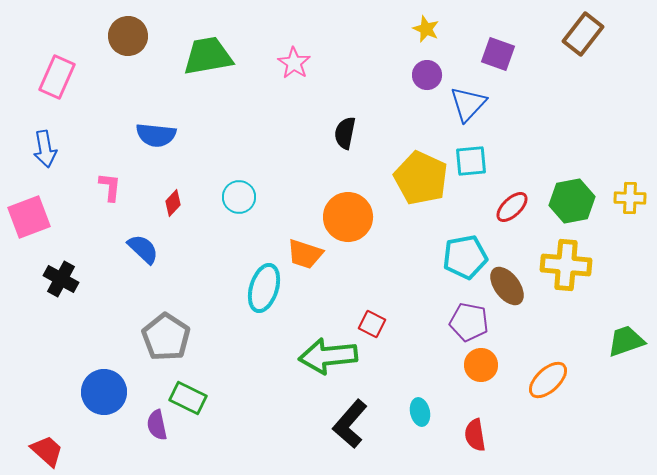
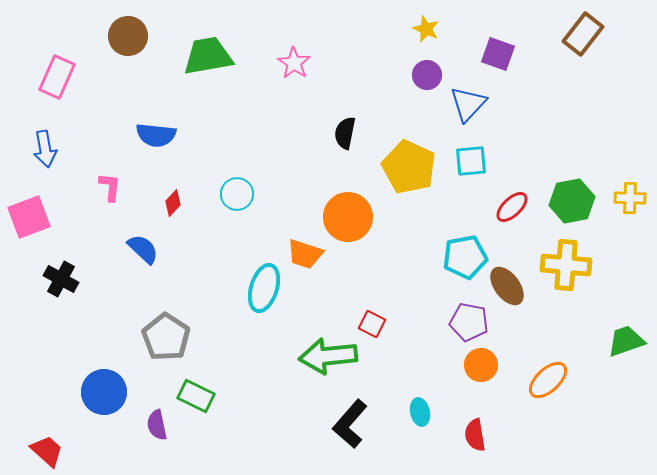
yellow pentagon at (421, 178): moved 12 px left, 11 px up
cyan circle at (239, 197): moved 2 px left, 3 px up
green rectangle at (188, 398): moved 8 px right, 2 px up
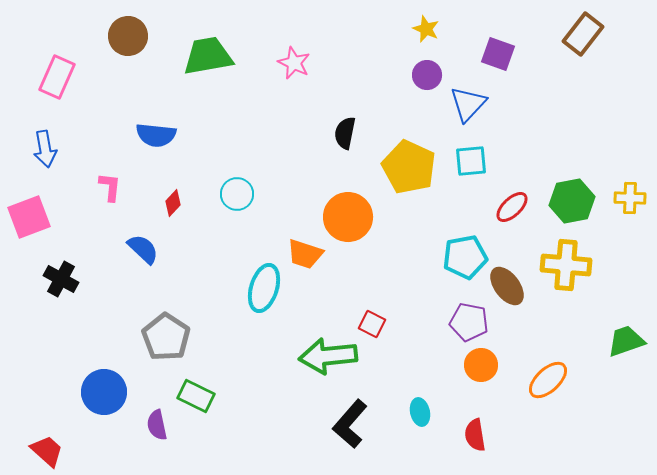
pink star at (294, 63): rotated 8 degrees counterclockwise
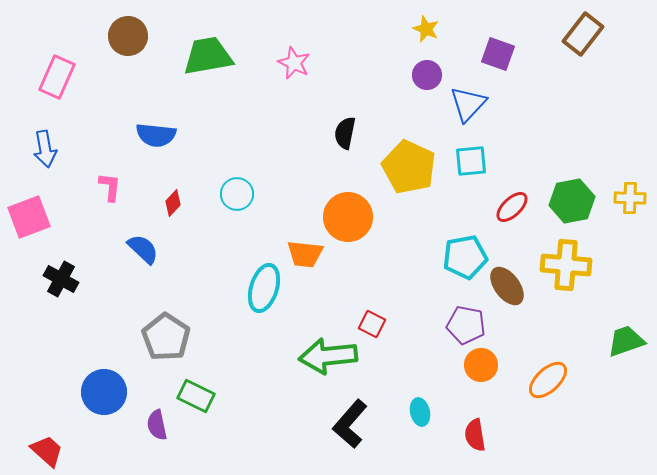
orange trapezoid at (305, 254): rotated 12 degrees counterclockwise
purple pentagon at (469, 322): moved 3 px left, 3 px down
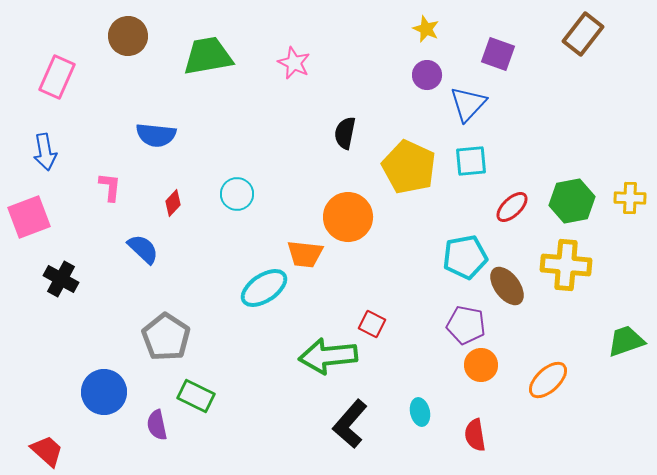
blue arrow at (45, 149): moved 3 px down
cyan ellipse at (264, 288): rotated 39 degrees clockwise
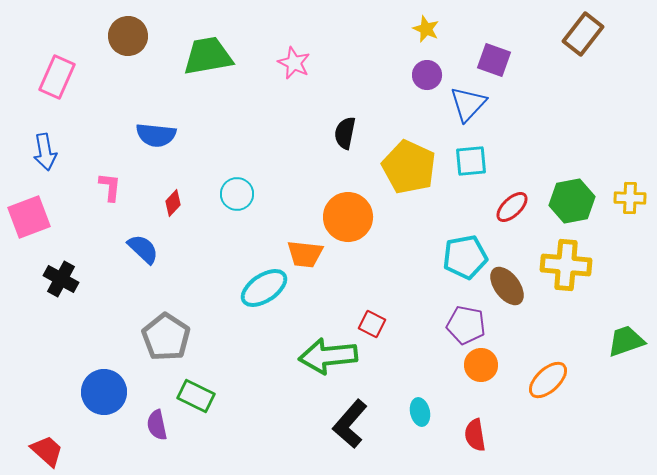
purple square at (498, 54): moved 4 px left, 6 px down
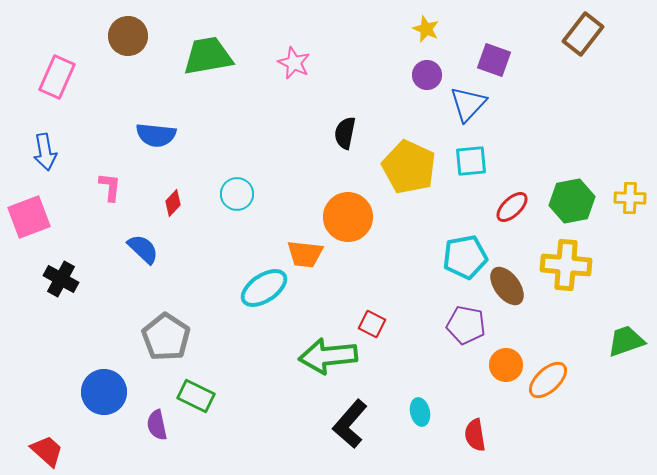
orange circle at (481, 365): moved 25 px right
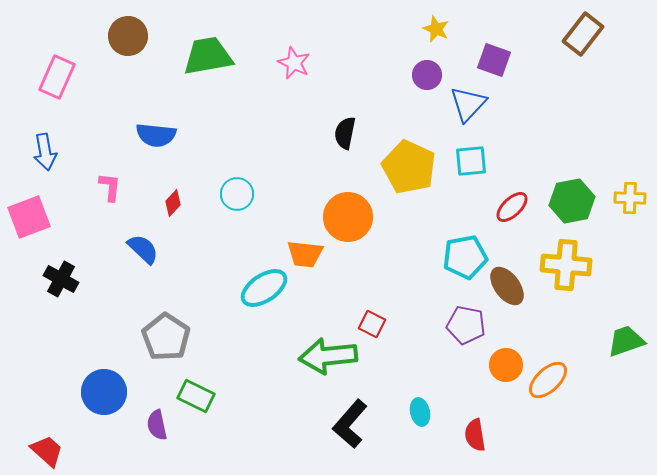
yellow star at (426, 29): moved 10 px right
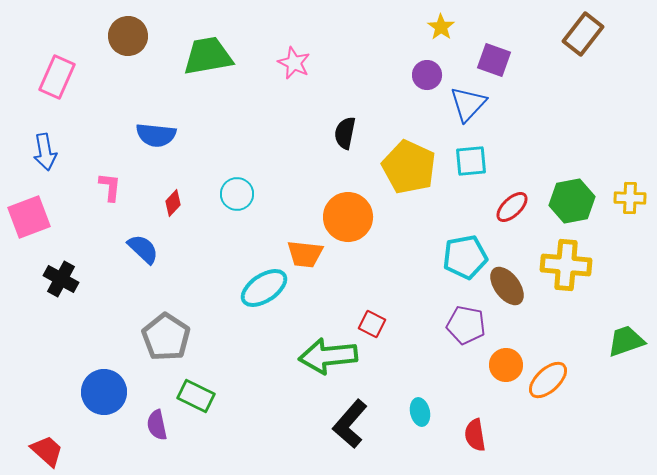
yellow star at (436, 29): moved 5 px right, 2 px up; rotated 12 degrees clockwise
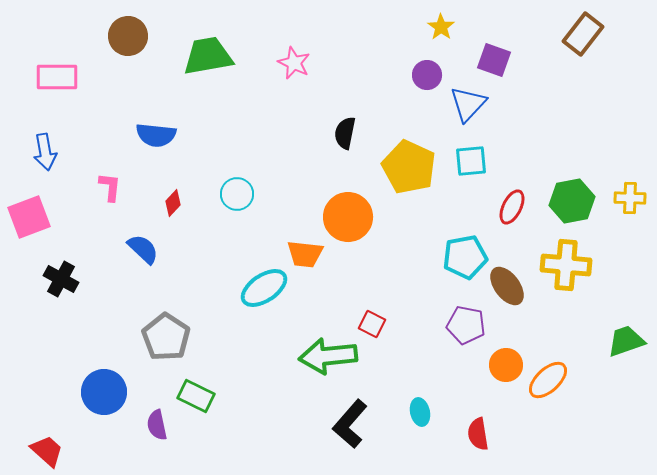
pink rectangle at (57, 77): rotated 66 degrees clockwise
red ellipse at (512, 207): rotated 20 degrees counterclockwise
red semicircle at (475, 435): moved 3 px right, 1 px up
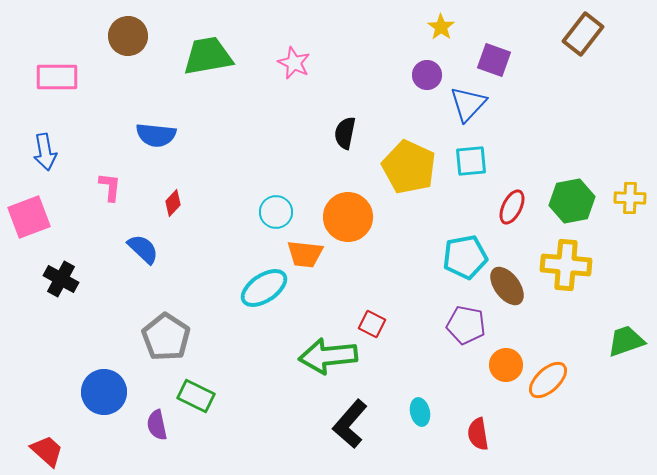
cyan circle at (237, 194): moved 39 px right, 18 px down
